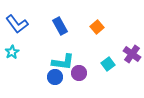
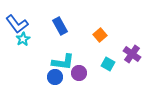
orange square: moved 3 px right, 8 px down
cyan star: moved 11 px right, 13 px up
cyan square: rotated 24 degrees counterclockwise
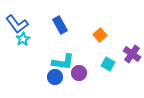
blue rectangle: moved 1 px up
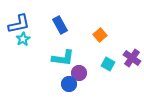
blue L-shape: moved 2 px right; rotated 65 degrees counterclockwise
purple cross: moved 4 px down
cyan L-shape: moved 4 px up
blue circle: moved 14 px right, 7 px down
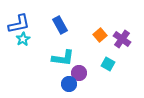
purple cross: moved 10 px left, 19 px up
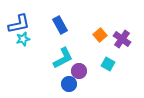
cyan star: rotated 16 degrees clockwise
cyan L-shape: rotated 35 degrees counterclockwise
purple circle: moved 2 px up
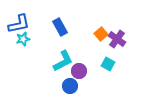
blue rectangle: moved 2 px down
orange square: moved 1 px right, 1 px up
purple cross: moved 5 px left
cyan L-shape: moved 3 px down
blue circle: moved 1 px right, 2 px down
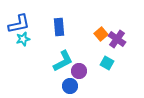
blue rectangle: moved 1 px left; rotated 24 degrees clockwise
cyan square: moved 1 px left, 1 px up
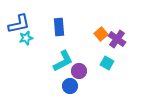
cyan star: moved 3 px right, 1 px up
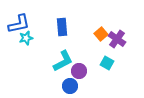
blue rectangle: moved 3 px right
